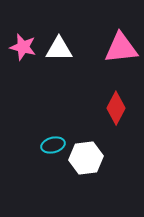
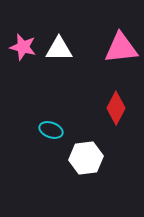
cyan ellipse: moved 2 px left, 15 px up; rotated 35 degrees clockwise
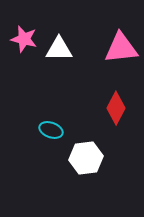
pink star: moved 1 px right, 8 px up
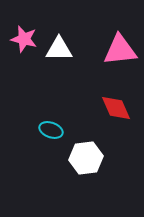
pink triangle: moved 1 px left, 2 px down
red diamond: rotated 52 degrees counterclockwise
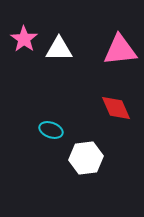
pink star: rotated 20 degrees clockwise
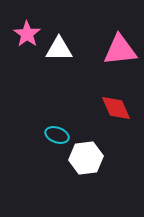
pink star: moved 3 px right, 5 px up
cyan ellipse: moved 6 px right, 5 px down
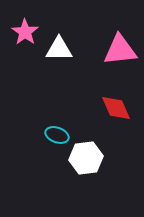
pink star: moved 2 px left, 2 px up
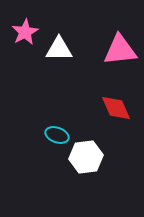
pink star: rotated 8 degrees clockwise
white hexagon: moved 1 px up
